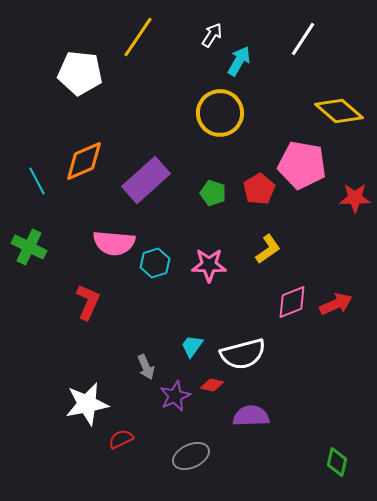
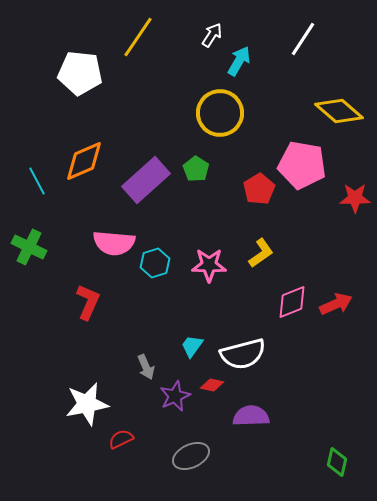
green pentagon: moved 17 px left, 24 px up; rotated 15 degrees clockwise
yellow L-shape: moved 7 px left, 4 px down
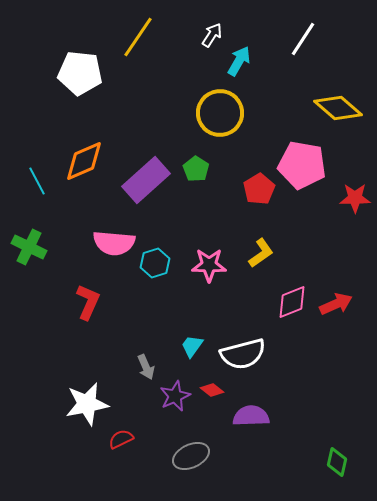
yellow diamond: moved 1 px left, 3 px up
red diamond: moved 5 px down; rotated 25 degrees clockwise
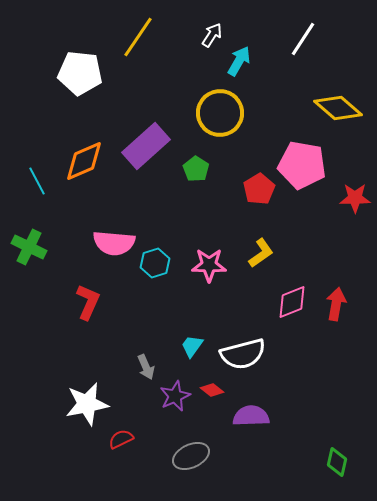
purple rectangle: moved 34 px up
red arrow: rotated 56 degrees counterclockwise
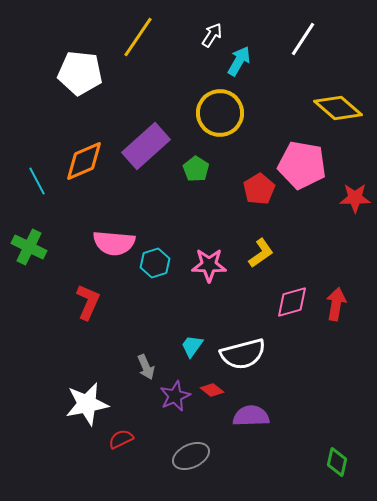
pink diamond: rotated 6 degrees clockwise
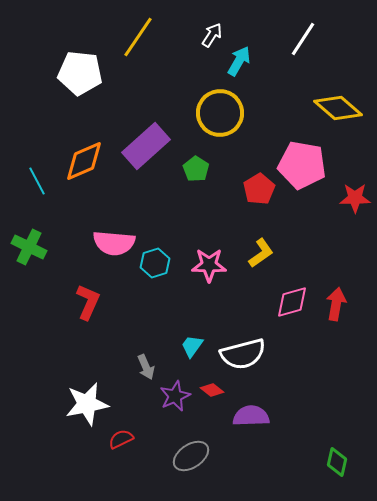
gray ellipse: rotated 9 degrees counterclockwise
